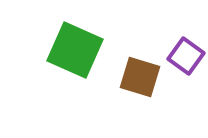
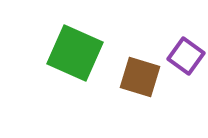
green square: moved 3 px down
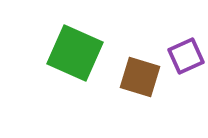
purple square: rotated 30 degrees clockwise
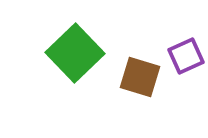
green square: rotated 22 degrees clockwise
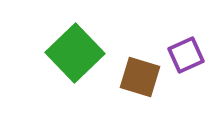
purple square: moved 1 px up
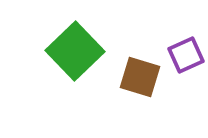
green square: moved 2 px up
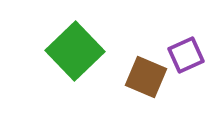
brown square: moved 6 px right; rotated 6 degrees clockwise
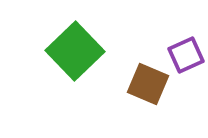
brown square: moved 2 px right, 7 px down
